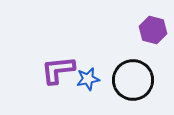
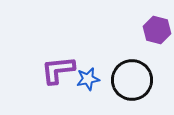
purple hexagon: moved 4 px right
black circle: moved 1 px left
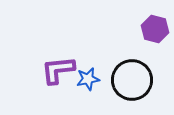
purple hexagon: moved 2 px left, 1 px up
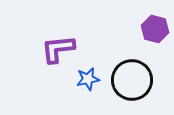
purple L-shape: moved 21 px up
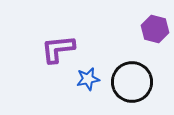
black circle: moved 2 px down
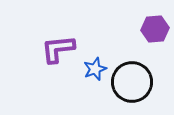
purple hexagon: rotated 20 degrees counterclockwise
blue star: moved 7 px right, 10 px up; rotated 10 degrees counterclockwise
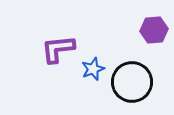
purple hexagon: moved 1 px left, 1 px down
blue star: moved 2 px left
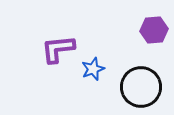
black circle: moved 9 px right, 5 px down
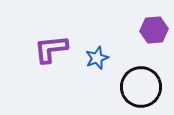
purple L-shape: moved 7 px left
blue star: moved 4 px right, 11 px up
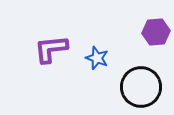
purple hexagon: moved 2 px right, 2 px down
blue star: rotated 30 degrees counterclockwise
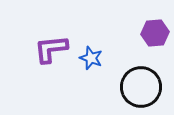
purple hexagon: moved 1 px left, 1 px down
blue star: moved 6 px left
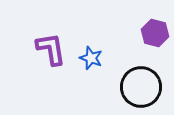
purple hexagon: rotated 20 degrees clockwise
purple L-shape: rotated 87 degrees clockwise
